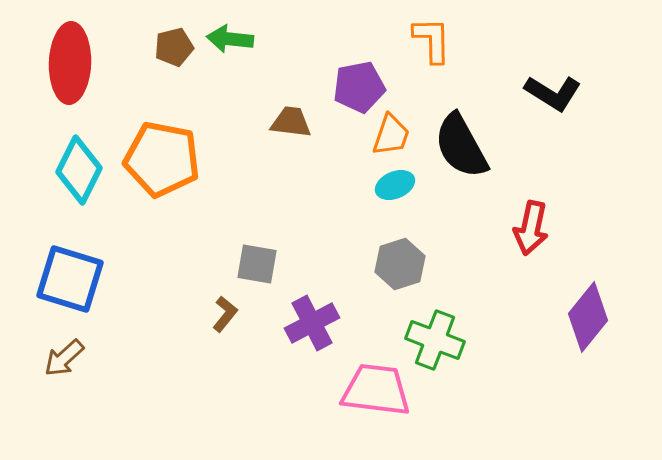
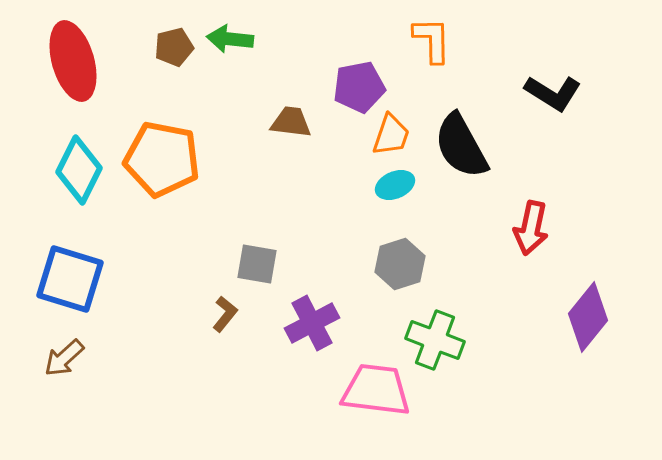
red ellipse: moved 3 px right, 2 px up; rotated 18 degrees counterclockwise
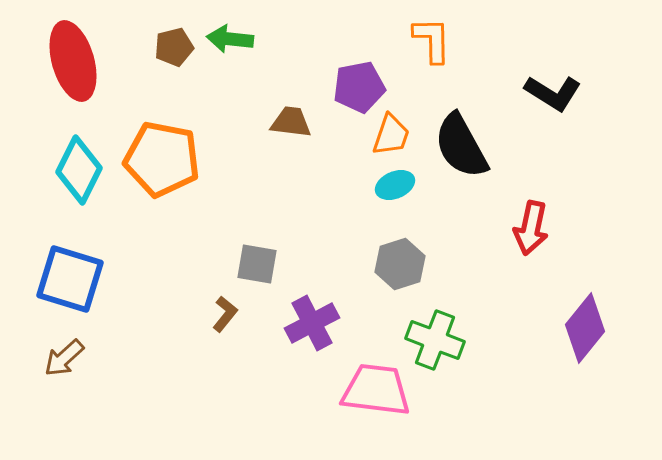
purple diamond: moved 3 px left, 11 px down
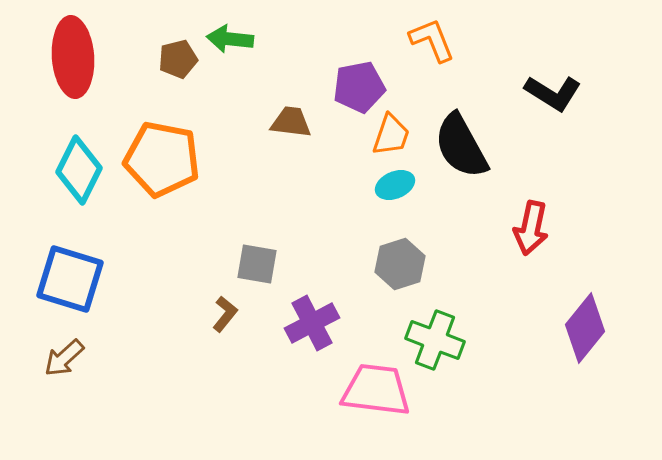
orange L-shape: rotated 21 degrees counterclockwise
brown pentagon: moved 4 px right, 12 px down
red ellipse: moved 4 px up; rotated 12 degrees clockwise
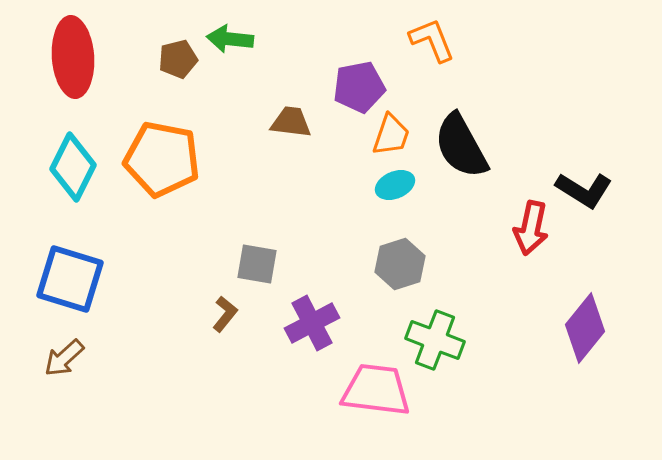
black L-shape: moved 31 px right, 97 px down
cyan diamond: moved 6 px left, 3 px up
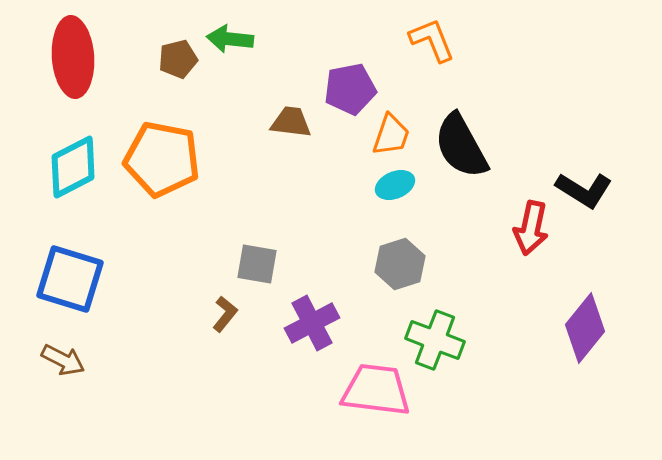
purple pentagon: moved 9 px left, 2 px down
cyan diamond: rotated 36 degrees clockwise
brown arrow: moved 1 px left, 2 px down; rotated 111 degrees counterclockwise
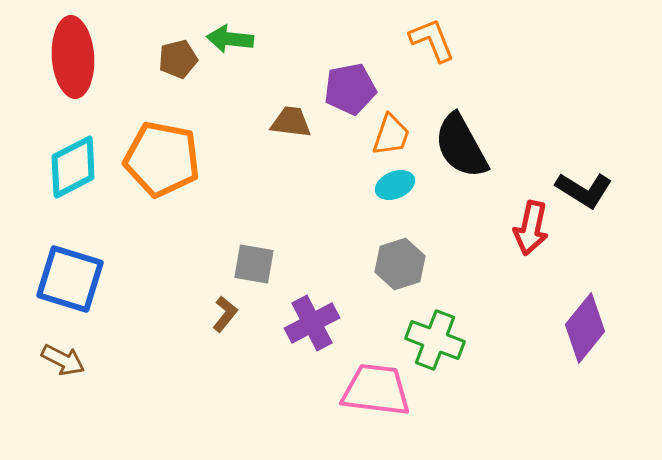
gray square: moved 3 px left
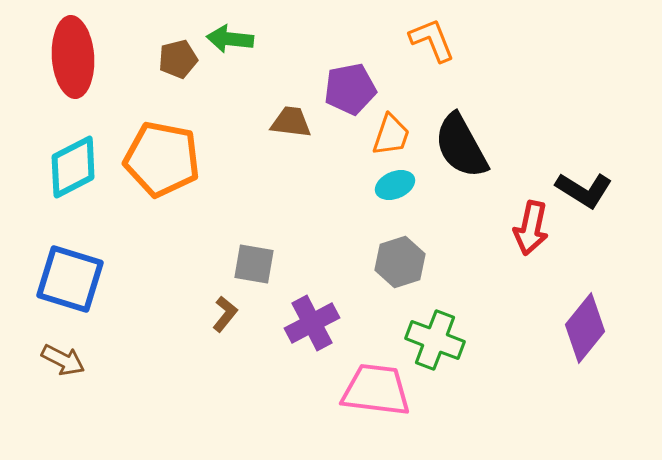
gray hexagon: moved 2 px up
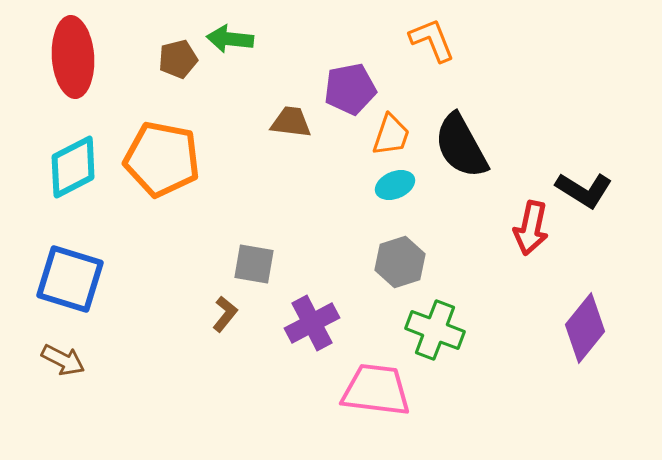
green cross: moved 10 px up
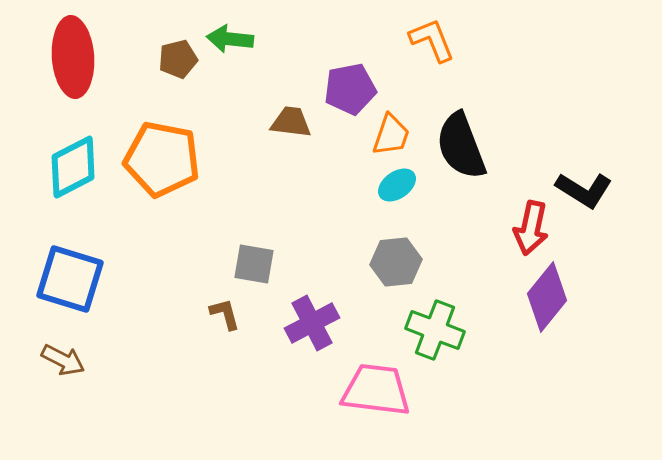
black semicircle: rotated 8 degrees clockwise
cyan ellipse: moved 2 px right; rotated 12 degrees counterclockwise
gray hexagon: moved 4 px left; rotated 12 degrees clockwise
brown L-shape: rotated 54 degrees counterclockwise
purple diamond: moved 38 px left, 31 px up
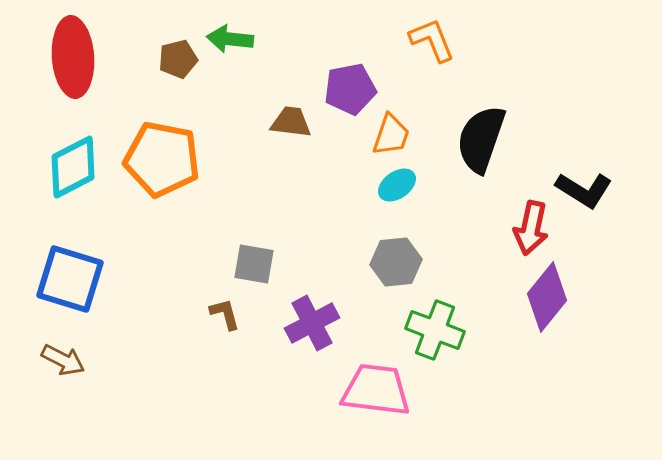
black semicircle: moved 20 px right, 7 px up; rotated 40 degrees clockwise
